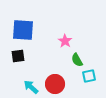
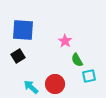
black square: rotated 24 degrees counterclockwise
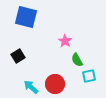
blue square: moved 3 px right, 13 px up; rotated 10 degrees clockwise
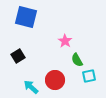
red circle: moved 4 px up
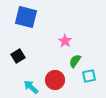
green semicircle: moved 2 px left, 1 px down; rotated 64 degrees clockwise
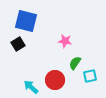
blue square: moved 4 px down
pink star: rotated 24 degrees counterclockwise
black square: moved 12 px up
green semicircle: moved 2 px down
cyan square: moved 1 px right
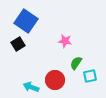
blue square: rotated 20 degrees clockwise
green semicircle: moved 1 px right
cyan arrow: rotated 21 degrees counterclockwise
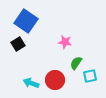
pink star: moved 1 px down
cyan arrow: moved 4 px up
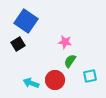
green semicircle: moved 6 px left, 2 px up
